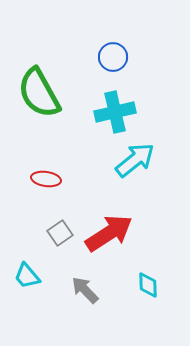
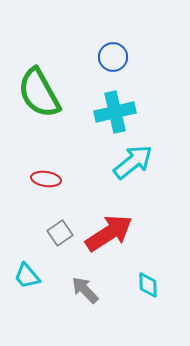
cyan arrow: moved 2 px left, 2 px down
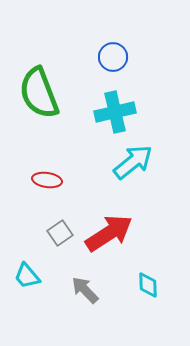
green semicircle: rotated 8 degrees clockwise
red ellipse: moved 1 px right, 1 px down
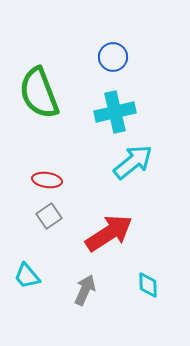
gray square: moved 11 px left, 17 px up
gray arrow: rotated 68 degrees clockwise
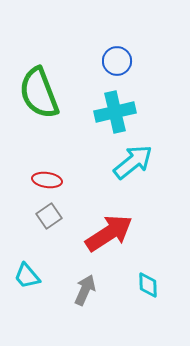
blue circle: moved 4 px right, 4 px down
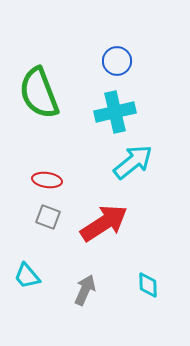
gray square: moved 1 px left, 1 px down; rotated 35 degrees counterclockwise
red arrow: moved 5 px left, 10 px up
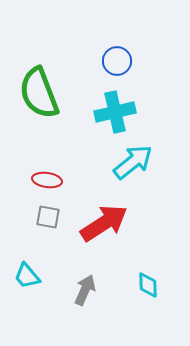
gray square: rotated 10 degrees counterclockwise
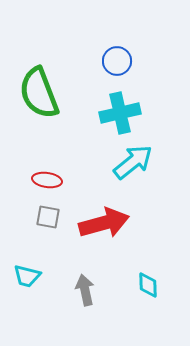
cyan cross: moved 5 px right, 1 px down
red arrow: rotated 18 degrees clockwise
cyan trapezoid: rotated 36 degrees counterclockwise
gray arrow: rotated 36 degrees counterclockwise
